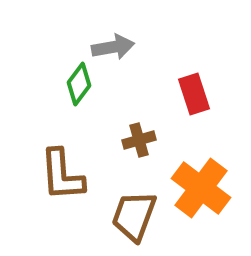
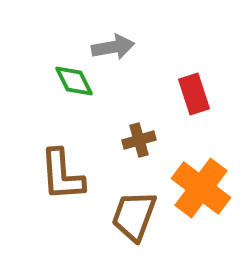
green diamond: moved 5 px left, 3 px up; rotated 63 degrees counterclockwise
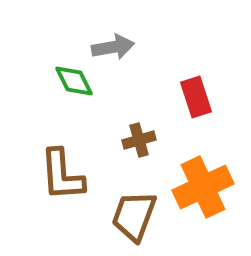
red rectangle: moved 2 px right, 3 px down
orange cross: moved 2 px right, 1 px up; rotated 28 degrees clockwise
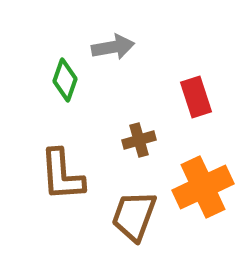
green diamond: moved 9 px left, 1 px up; rotated 45 degrees clockwise
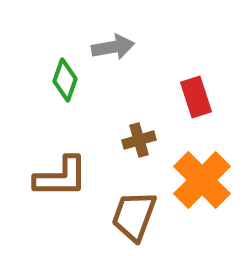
brown L-shape: moved 1 px left, 2 px down; rotated 86 degrees counterclockwise
orange cross: moved 1 px left, 7 px up; rotated 20 degrees counterclockwise
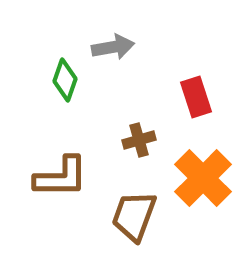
orange cross: moved 1 px right, 2 px up
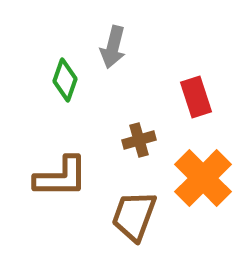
gray arrow: rotated 114 degrees clockwise
